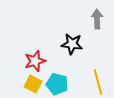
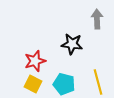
cyan pentagon: moved 7 px right
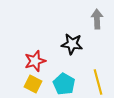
cyan pentagon: rotated 15 degrees clockwise
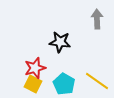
black star: moved 12 px left, 2 px up
red star: moved 7 px down
yellow line: moved 1 px left, 1 px up; rotated 40 degrees counterclockwise
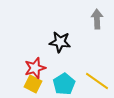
cyan pentagon: rotated 10 degrees clockwise
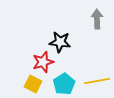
red star: moved 8 px right, 6 px up
yellow line: rotated 45 degrees counterclockwise
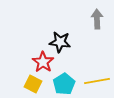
red star: rotated 20 degrees counterclockwise
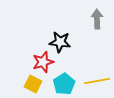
red star: rotated 20 degrees clockwise
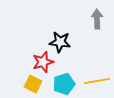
cyan pentagon: rotated 15 degrees clockwise
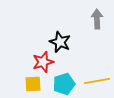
black star: rotated 15 degrees clockwise
yellow square: rotated 30 degrees counterclockwise
